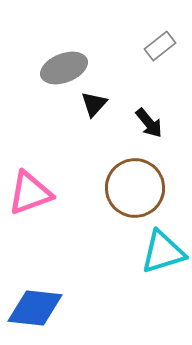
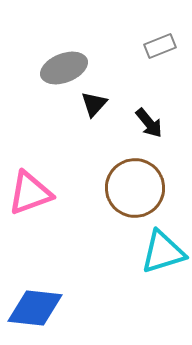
gray rectangle: rotated 16 degrees clockwise
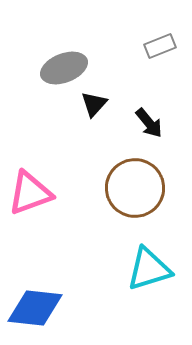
cyan triangle: moved 14 px left, 17 px down
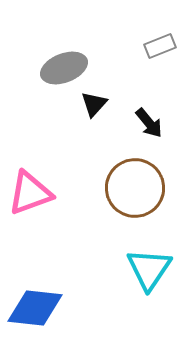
cyan triangle: rotated 39 degrees counterclockwise
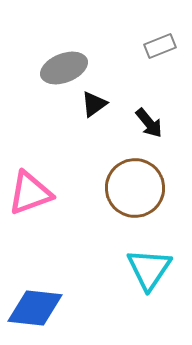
black triangle: rotated 12 degrees clockwise
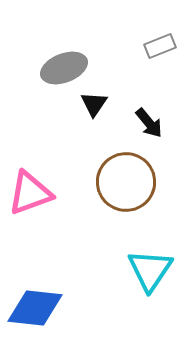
black triangle: rotated 20 degrees counterclockwise
brown circle: moved 9 px left, 6 px up
cyan triangle: moved 1 px right, 1 px down
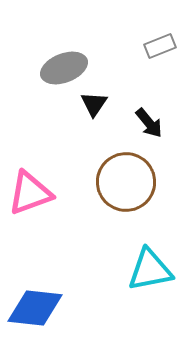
cyan triangle: rotated 45 degrees clockwise
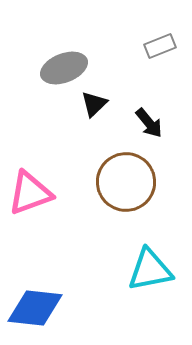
black triangle: rotated 12 degrees clockwise
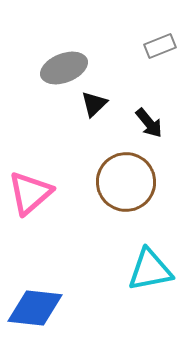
pink triangle: rotated 21 degrees counterclockwise
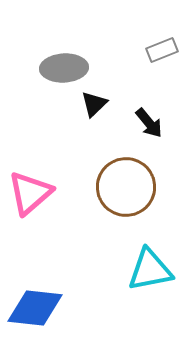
gray rectangle: moved 2 px right, 4 px down
gray ellipse: rotated 18 degrees clockwise
brown circle: moved 5 px down
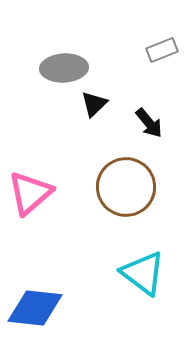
cyan triangle: moved 7 px left, 3 px down; rotated 48 degrees clockwise
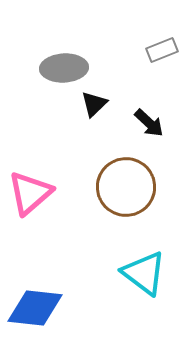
black arrow: rotated 8 degrees counterclockwise
cyan triangle: moved 1 px right
